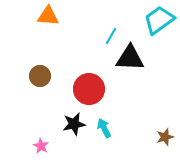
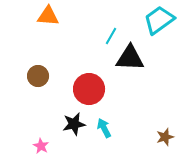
brown circle: moved 2 px left
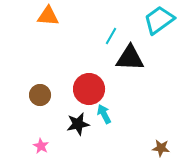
brown circle: moved 2 px right, 19 px down
black star: moved 4 px right
cyan arrow: moved 14 px up
brown star: moved 4 px left, 11 px down; rotated 24 degrees clockwise
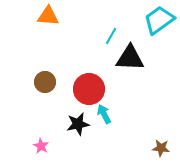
brown circle: moved 5 px right, 13 px up
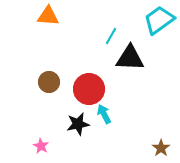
brown circle: moved 4 px right
brown star: rotated 30 degrees clockwise
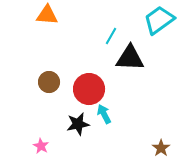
orange triangle: moved 1 px left, 1 px up
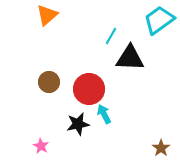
orange triangle: rotated 45 degrees counterclockwise
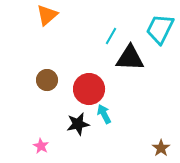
cyan trapezoid: moved 1 px right, 9 px down; rotated 28 degrees counterclockwise
brown circle: moved 2 px left, 2 px up
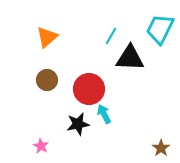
orange triangle: moved 22 px down
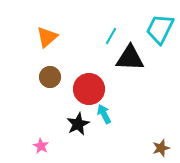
brown circle: moved 3 px right, 3 px up
black star: rotated 15 degrees counterclockwise
brown star: rotated 18 degrees clockwise
